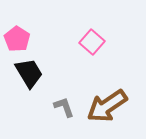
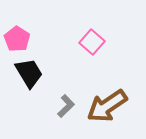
gray L-shape: moved 2 px right, 1 px up; rotated 65 degrees clockwise
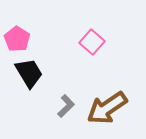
brown arrow: moved 2 px down
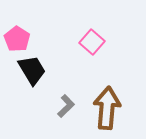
black trapezoid: moved 3 px right, 3 px up
brown arrow: rotated 129 degrees clockwise
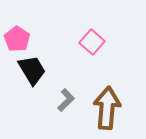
gray L-shape: moved 6 px up
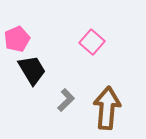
pink pentagon: rotated 15 degrees clockwise
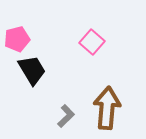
pink pentagon: rotated 10 degrees clockwise
gray L-shape: moved 16 px down
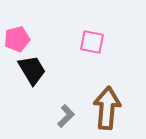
pink square: rotated 30 degrees counterclockwise
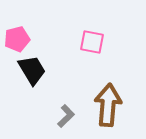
brown arrow: moved 1 px right, 3 px up
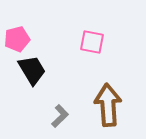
brown arrow: rotated 9 degrees counterclockwise
gray L-shape: moved 6 px left
